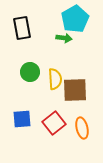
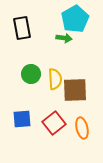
green circle: moved 1 px right, 2 px down
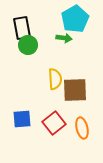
green circle: moved 3 px left, 29 px up
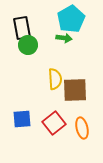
cyan pentagon: moved 4 px left
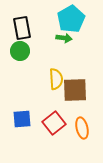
green circle: moved 8 px left, 6 px down
yellow semicircle: moved 1 px right
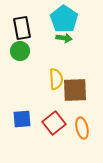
cyan pentagon: moved 7 px left; rotated 8 degrees counterclockwise
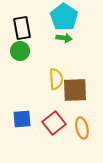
cyan pentagon: moved 2 px up
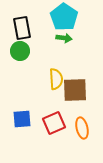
red square: rotated 15 degrees clockwise
